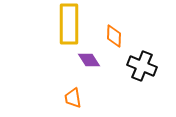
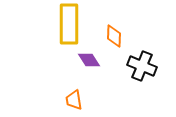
orange trapezoid: moved 1 px right, 2 px down
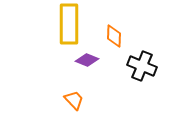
purple diamond: moved 2 px left; rotated 35 degrees counterclockwise
orange trapezoid: rotated 145 degrees clockwise
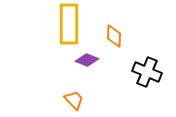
black cross: moved 5 px right, 6 px down
